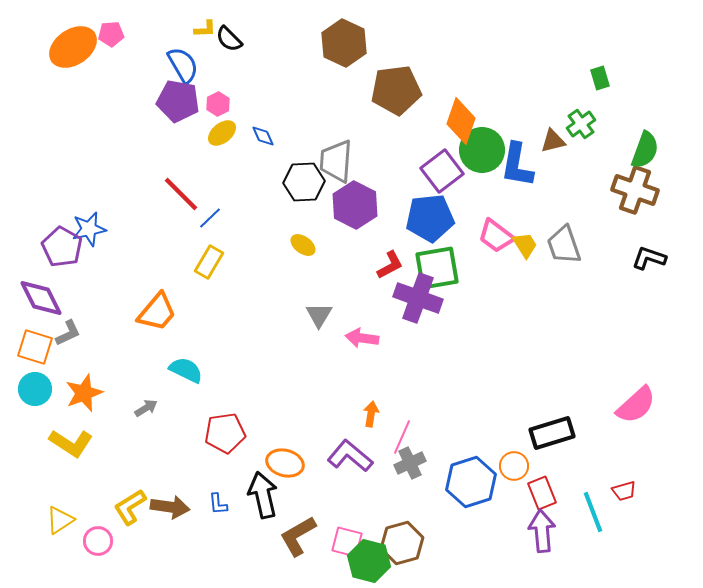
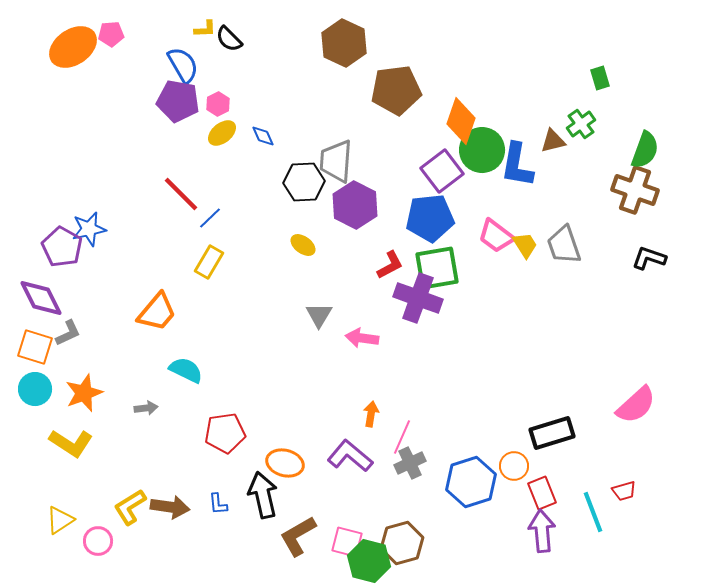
gray arrow at (146, 408): rotated 25 degrees clockwise
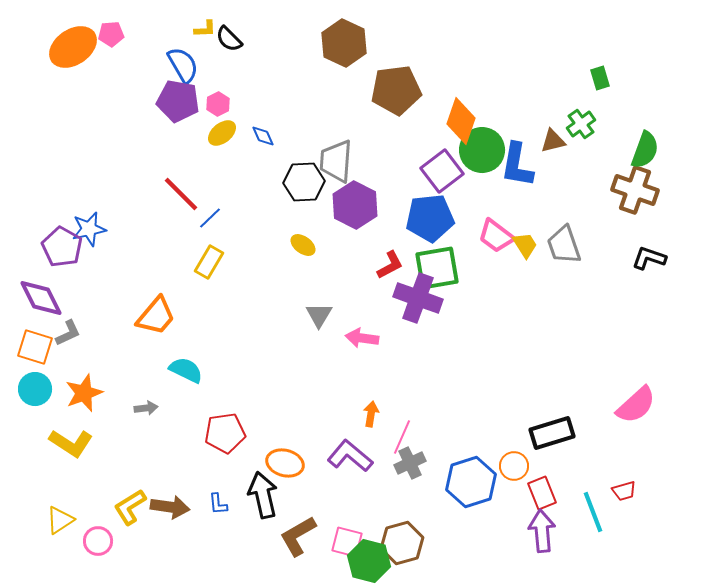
orange trapezoid at (157, 312): moved 1 px left, 4 px down
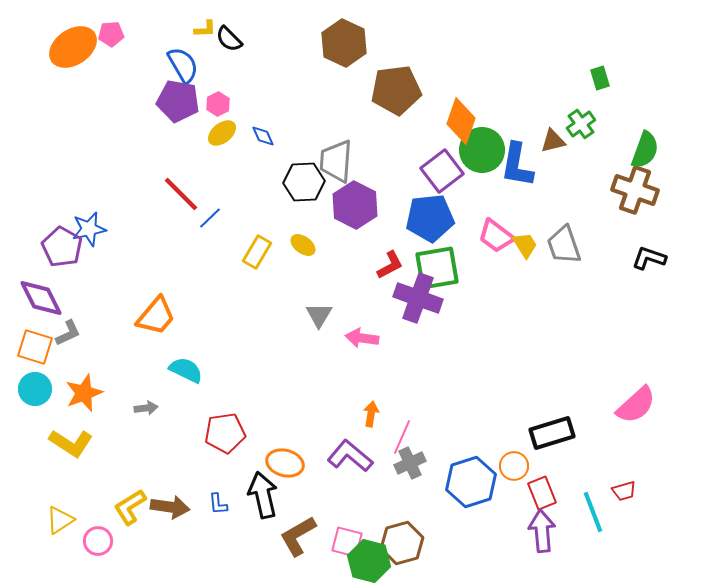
yellow rectangle at (209, 262): moved 48 px right, 10 px up
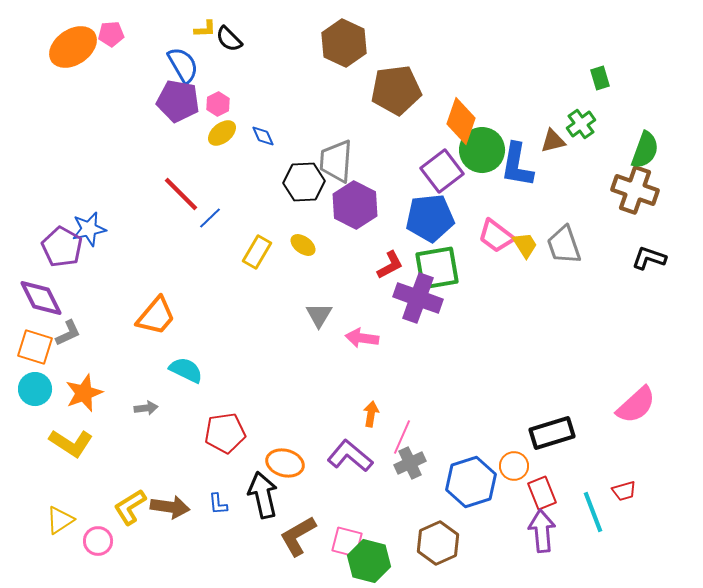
brown hexagon at (402, 543): moved 36 px right; rotated 9 degrees counterclockwise
